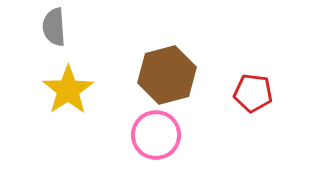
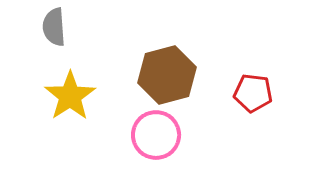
yellow star: moved 2 px right, 6 px down
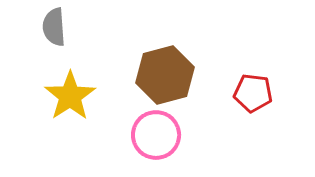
brown hexagon: moved 2 px left
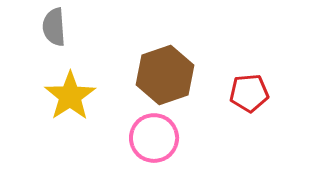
brown hexagon: rotated 4 degrees counterclockwise
red pentagon: moved 4 px left; rotated 12 degrees counterclockwise
pink circle: moved 2 px left, 3 px down
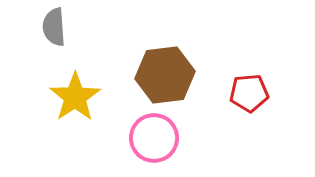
brown hexagon: rotated 12 degrees clockwise
yellow star: moved 5 px right, 1 px down
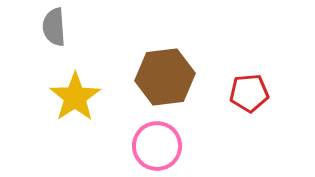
brown hexagon: moved 2 px down
pink circle: moved 3 px right, 8 px down
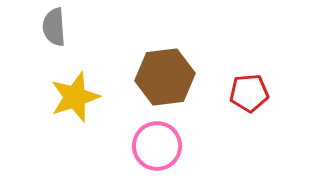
yellow star: rotated 15 degrees clockwise
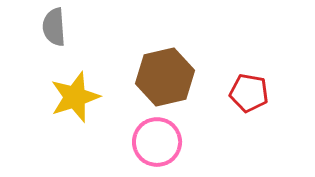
brown hexagon: rotated 6 degrees counterclockwise
red pentagon: rotated 15 degrees clockwise
pink circle: moved 4 px up
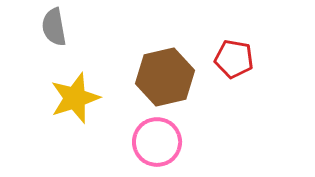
gray semicircle: rotated 6 degrees counterclockwise
red pentagon: moved 15 px left, 34 px up
yellow star: moved 1 px down
